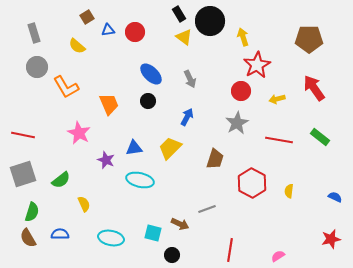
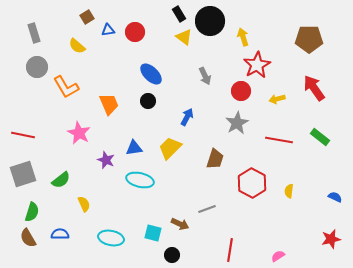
gray arrow at (190, 79): moved 15 px right, 3 px up
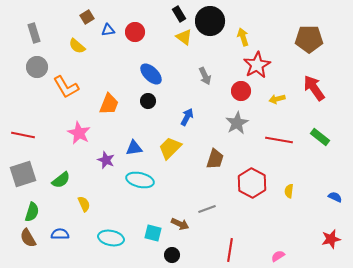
orange trapezoid at (109, 104): rotated 45 degrees clockwise
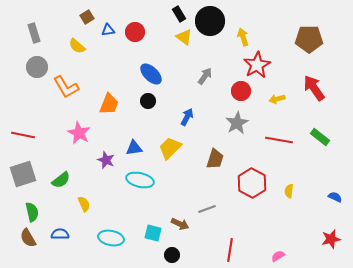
gray arrow at (205, 76): rotated 120 degrees counterclockwise
green semicircle at (32, 212): rotated 30 degrees counterclockwise
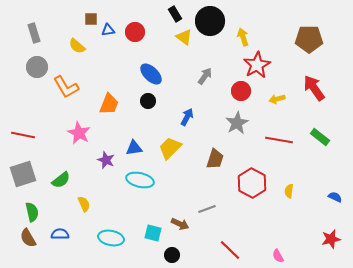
black rectangle at (179, 14): moved 4 px left
brown square at (87, 17): moved 4 px right, 2 px down; rotated 32 degrees clockwise
red line at (230, 250): rotated 55 degrees counterclockwise
pink semicircle at (278, 256): rotated 88 degrees counterclockwise
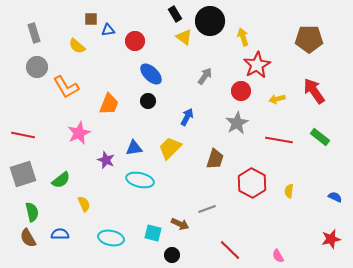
red circle at (135, 32): moved 9 px down
red arrow at (314, 88): moved 3 px down
pink star at (79, 133): rotated 20 degrees clockwise
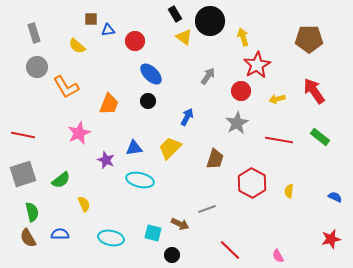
gray arrow at (205, 76): moved 3 px right
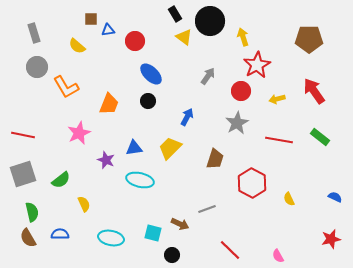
yellow semicircle at (289, 191): moved 8 px down; rotated 32 degrees counterclockwise
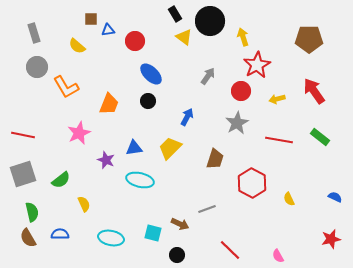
black circle at (172, 255): moved 5 px right
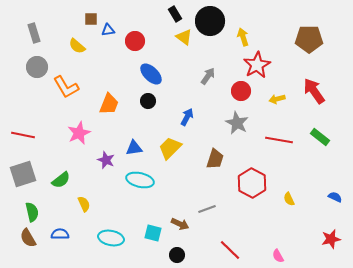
gray star at (237, 123): rotated 15 degrees counterclockwise
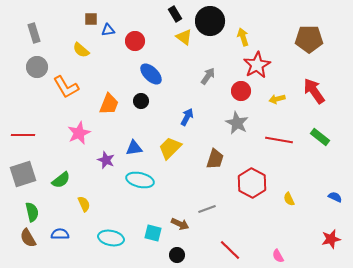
yellow semicircle at (77, 46): moved 4 px right, 4 px down
black circle at (148, 101): moved 7 px left
red line at (23, 135): rotated 10 degrees counterclockwise
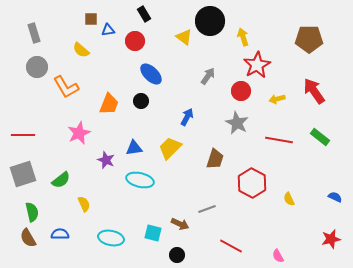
black rectangle at (175, 14): moved 31 px left
red line at (230, 250): moved 1 px right, 4 px up; rotated 15 degrees counterclockwise
